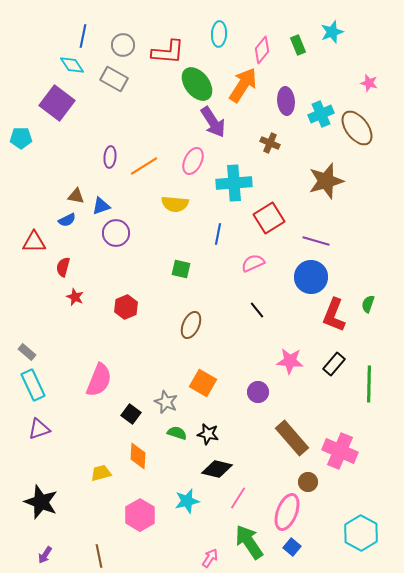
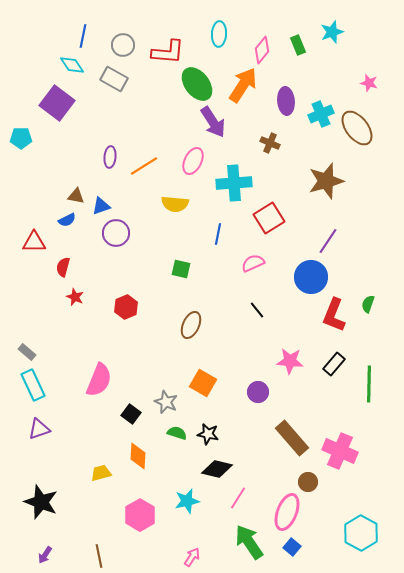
purple line at (316, 241): moved 12 px right; rotated 72 degrees counterclockwise
pink arrow at (210, 558): moved 18 px left, 1 px up
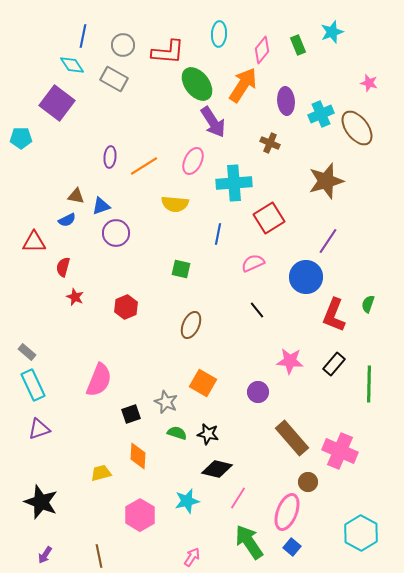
blue circle at (311, 277): moved 5 px left
black square at (131, 414): rotated 36 degrees clockwise
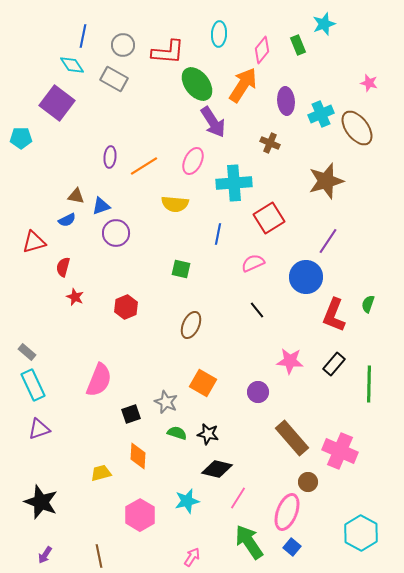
cyan star at (332, 32): moved 8 px left, 8 px up
red triangle at (34, 242): rotated 15 degrees counterclockwise
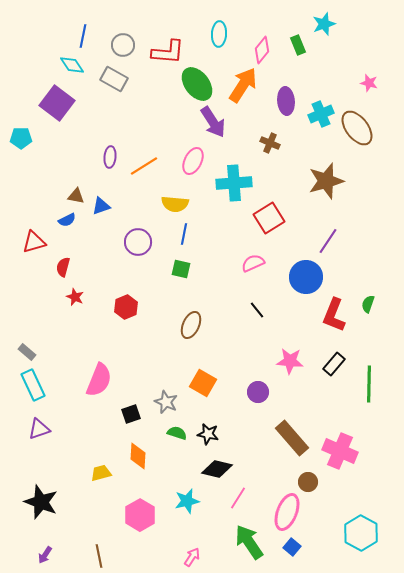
purple circle at (116, 233): moved 22 px right, 9 px down
blue line at (218, 234): moved 34 px left
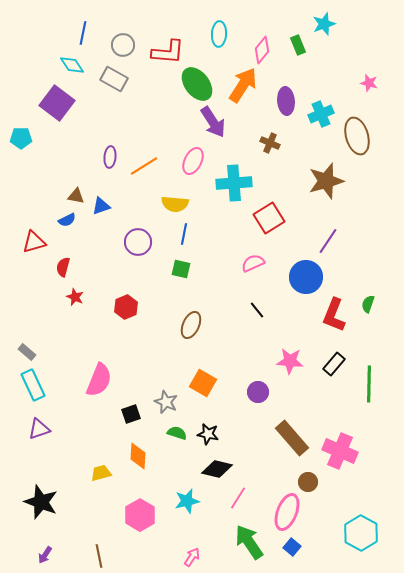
blue line at (83, 36): moved 3 px up
brown ellipse at (357, 128): moved 8 px down; rotated 21 degrees clockwise
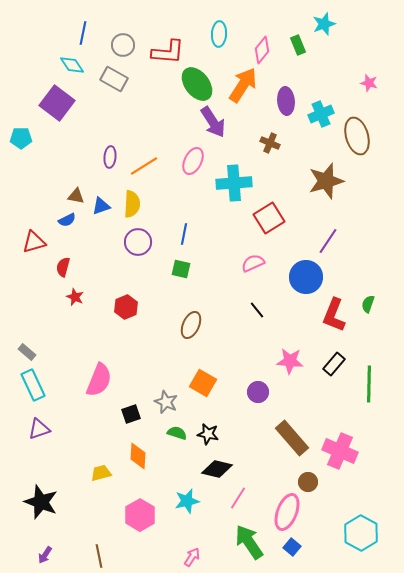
yellow semicircle at (175, 204): moved 43 px left; rotated 92 degrees counterclockwise
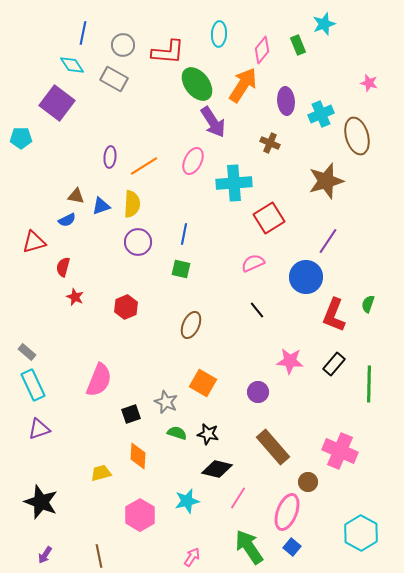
brown rectangle at (292, 438): moved 19 px left, 9 px down
green arrow at (249, 542): moved 5 px down
